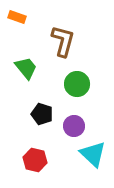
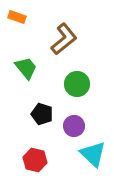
brown L-shape: moved 1 px right, 2 px up; rotated 36 degrees clockwise
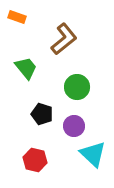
green circle: moved 3 px down
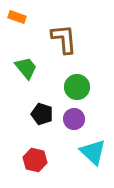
brown L-shape: rotated 56 degrees counterclockwise
purple circle: moved 7 px up
cyan triangle: moved 2 px up
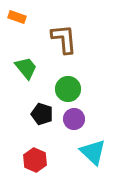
green circle: moved 9 px left, 2 px down
red hexagon: rotated 10 degrees clockwise
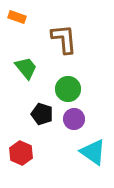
cyan triangle: rotated 8 degrees counterclockwise
red hexagon: moved 14 px left, 7 px up
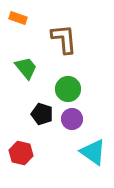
orange rectangle: moved 1 px right, 1 px down
purple circle: moved 2 px left
red hexagon: rotated 10 degrees counterclockwise
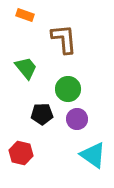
orange rectangle: moved 7 px right, 3 px up
black pentagon: rotated 20 degrees counterclockwise
purple circle: moved 5 px right
cyan triangle: moved 3 px down
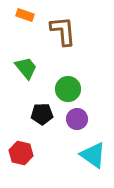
brown L-shape: moved 1 px left, 8 px up
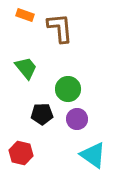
brown L-shape: moved 3 px left, 3 px up
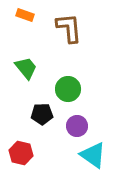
brown L-shape: moved 9 px right
purple circle: moved 7 px down
